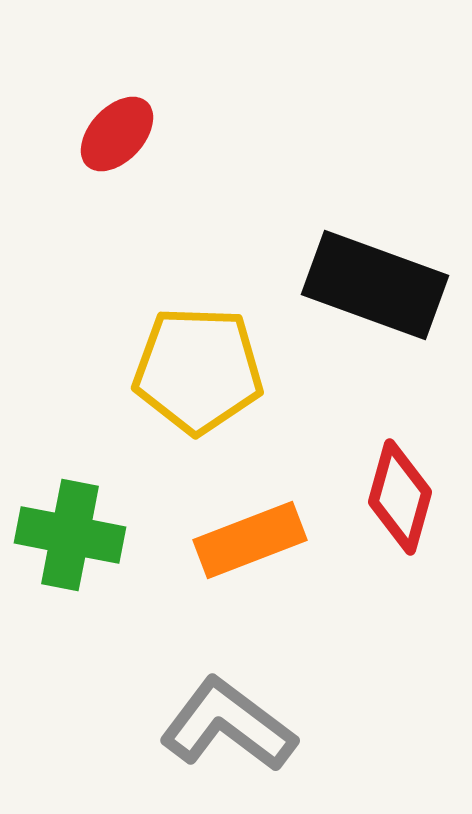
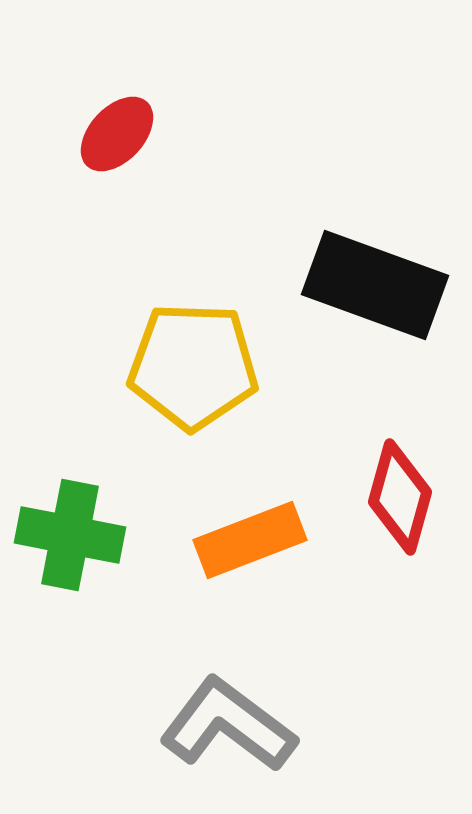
yellow pentagon: moved 5 px left, 4 px up
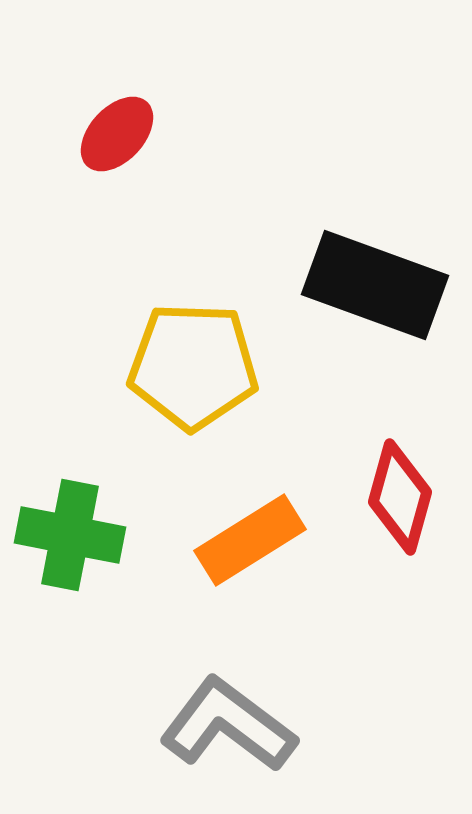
orange rectangle: rotated 11 degrees counterclockwise
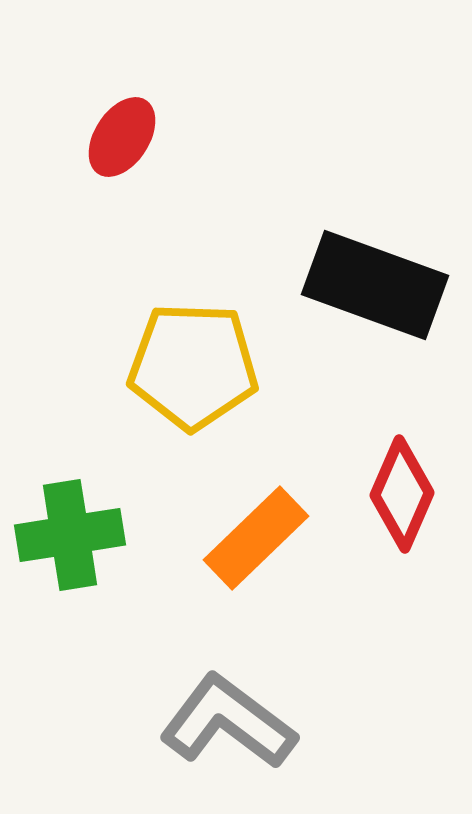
red ellipse: moved 5 px right, 3 px down; rotated 10 degrees counterclockwise
red diamond: moved 2 px right, 3 px up; rotated 8 degrees clockwise
green cross: rotated 20 degrees counterclockwise
orange rectangle: moved 6 px right, 2 px up; rotated 12 degrees counterclockwise
gray L-shape: moved 3 px up
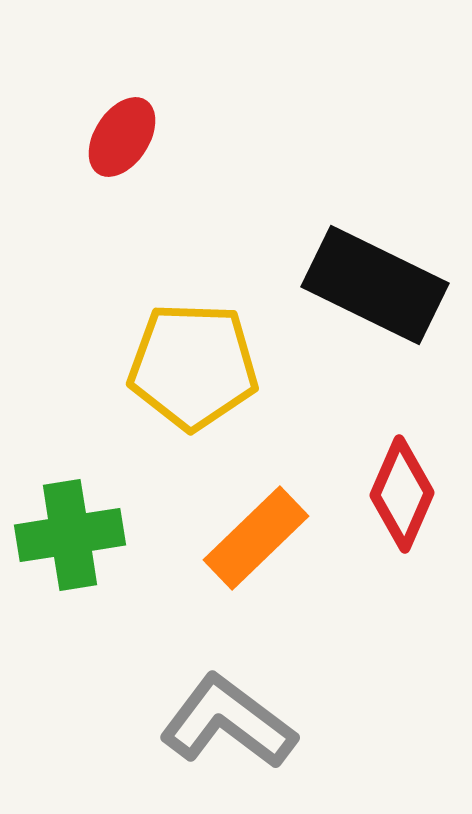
black rectangle: rotated 6 degrees clockwise
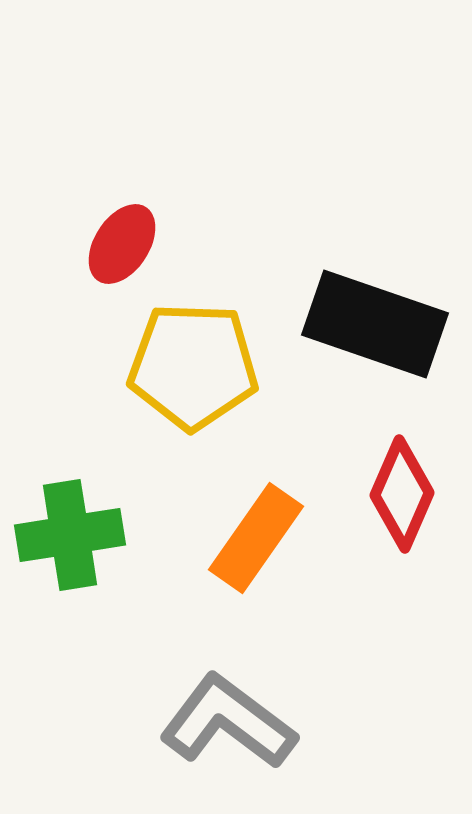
red ellipse: moved 107 px down
black rectangle: moved 39 px down; rotated 7 degrees counterclockwise
orange rectangle: rotated 11 degrees counterclockwise
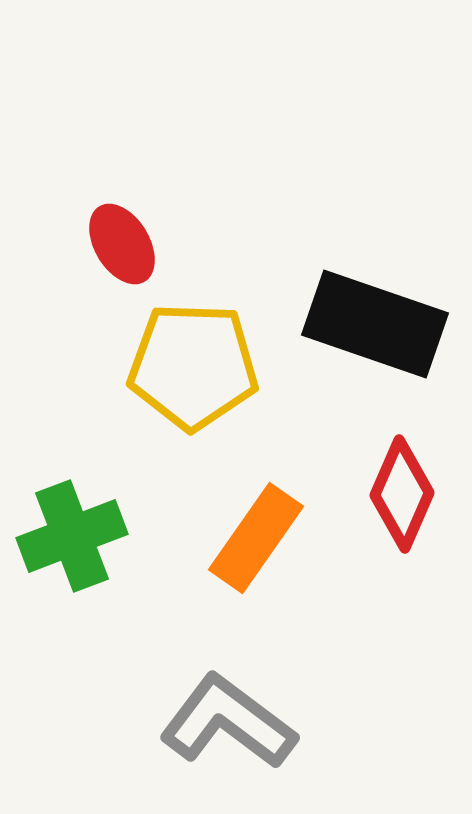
red ellipse: rotated 64 degrees counterclockwise
green cross: moved 2 px right, 1 px down; rotated 12 degrees counterclockwise
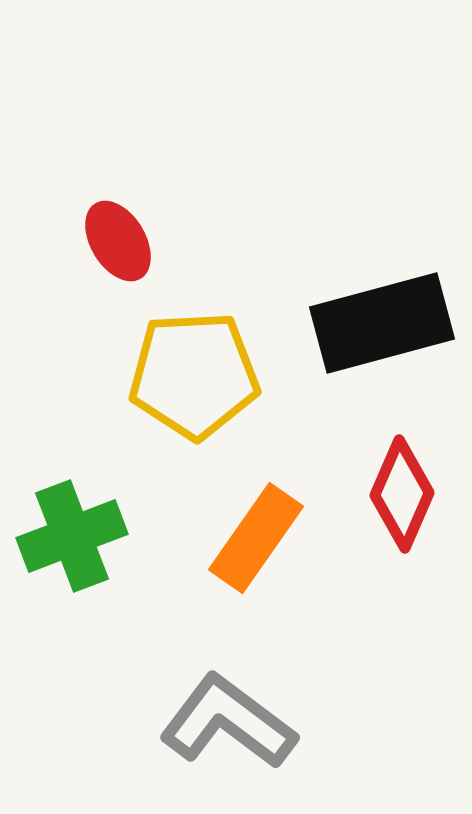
red ellipse: moved 4 px left, 3 px up
black rectangle: moved 7 px right, 1 px up; rotated 34 degrees counterclockwise
yellow pentagon: moved 1 px right, 9 px down; rotated 5 degrees counterclockwise
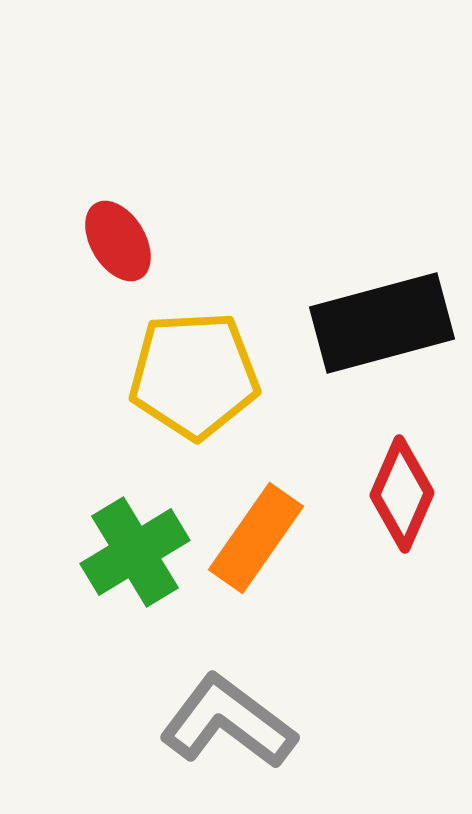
green cross: moved 63 px right, 16 px down; rotated 10 degrees counterclockwise
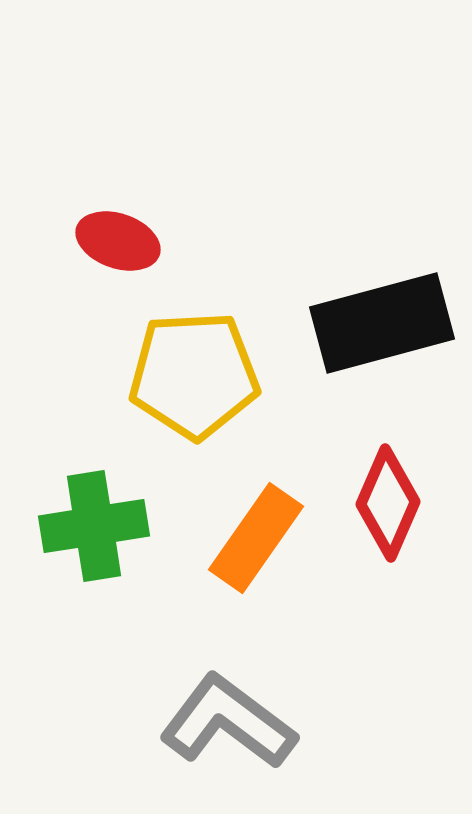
red ellipse: rotated 40 degrees counterclockwise
red diamond: moved 14 px left, 9 px down
green cross: moved 41 px left, 26 px up; rotated 22 degrees clockwise
